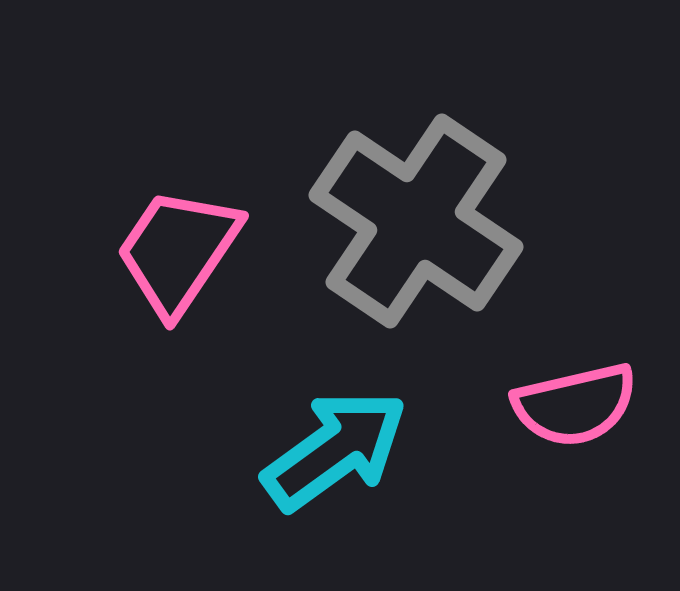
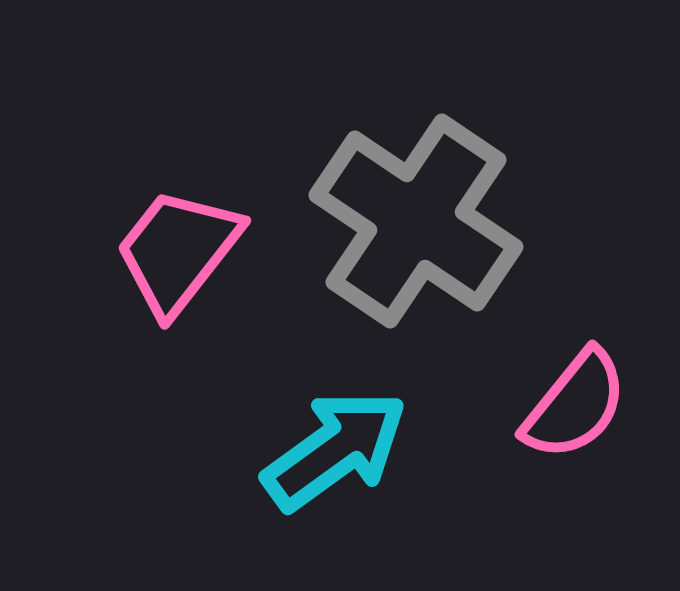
pink trapezoid: rotated 4 degrees clockwise
pink semicircle: rotated 38 degrees counterclockwise
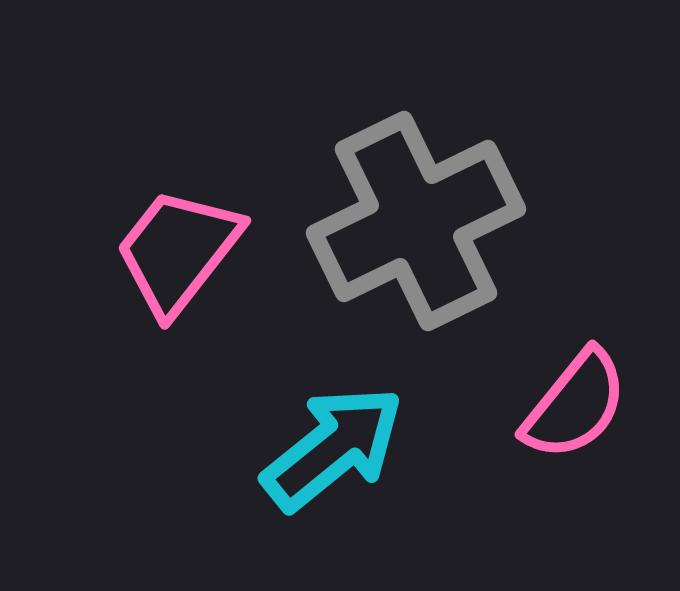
gray cross: rotated 30 degrees clockwise
cyan arrow: moved 2 px left, 2 px up; rotated 3 degrees counterclockwise
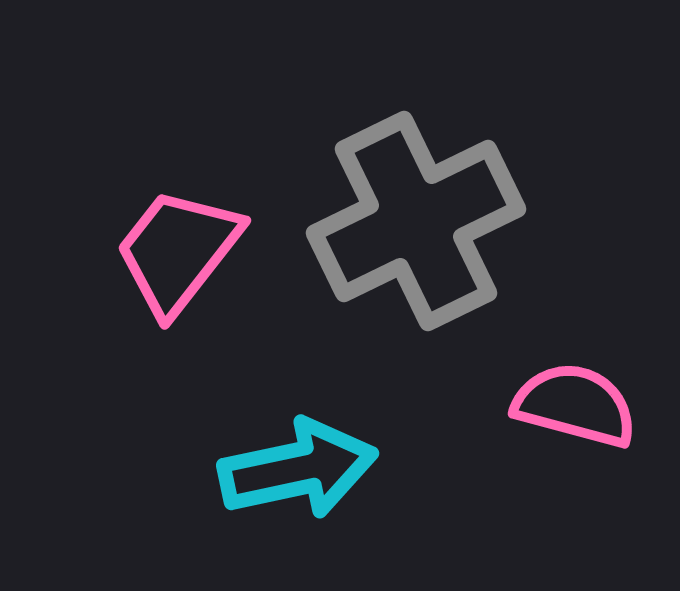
pink semicircle: rotated 114 degrees counterclockwise
cyan arrow: moved 35 px left, 21 px down; rotated 27 degrees clockwise
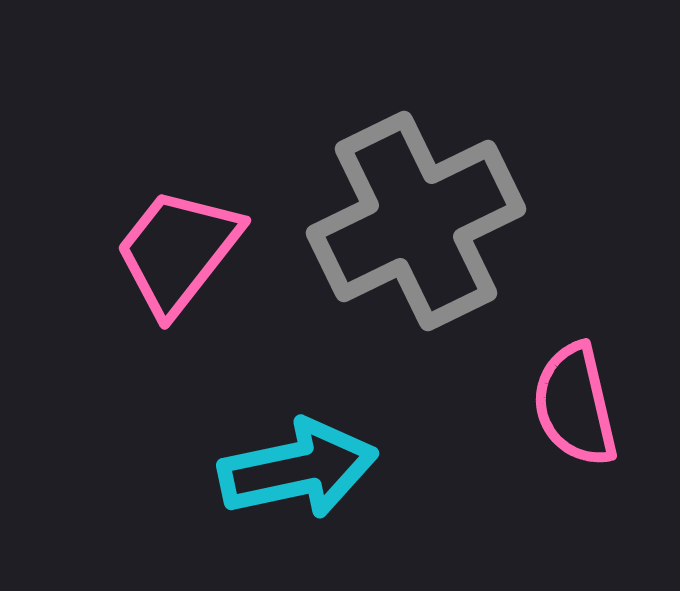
pink semicircle: rotated 118 degrees counterclockwise
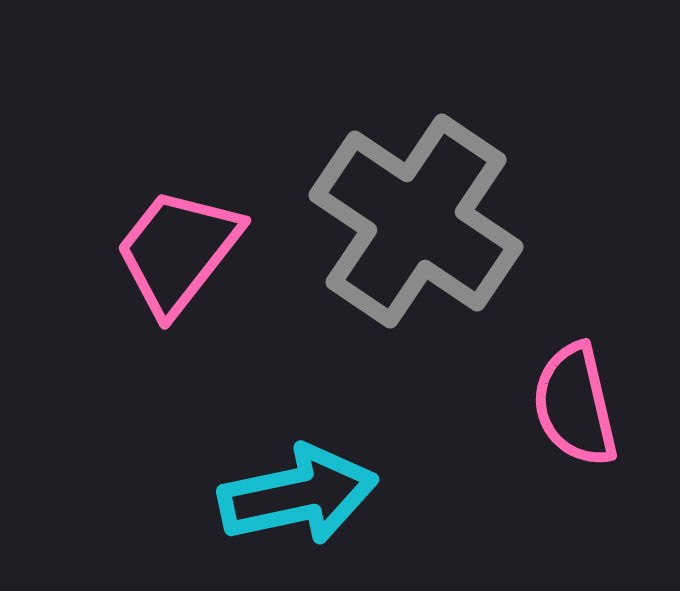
gray cross: rotated 30 degrees counterclockwise
cyan arrow: moved 26 px down
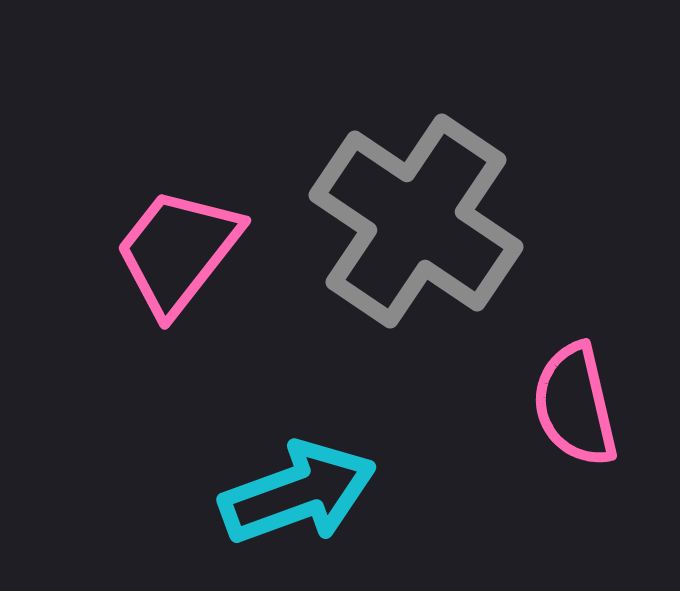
cyan arrow: moved 2 px up; rotated 8 degrees counterclockwise
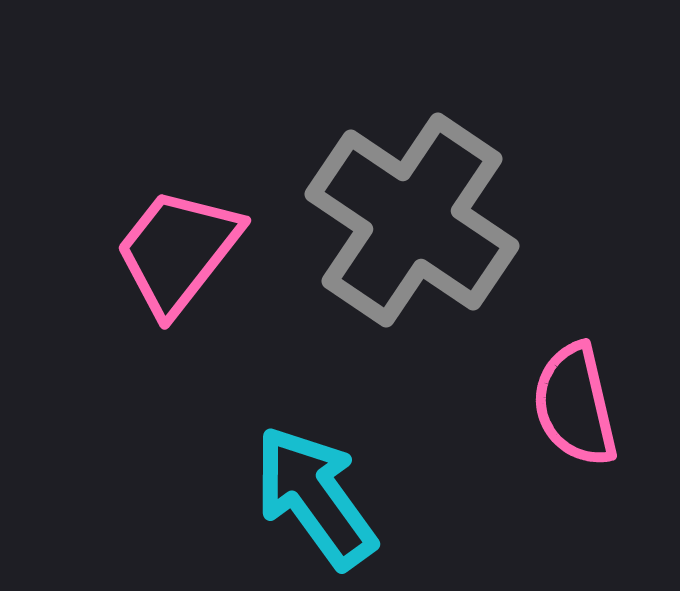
gray cross: moved 4 px left, 1 px up
cyan arrow: moved 17 px right, 4 px down; rotated 106 degrees counterclockwise
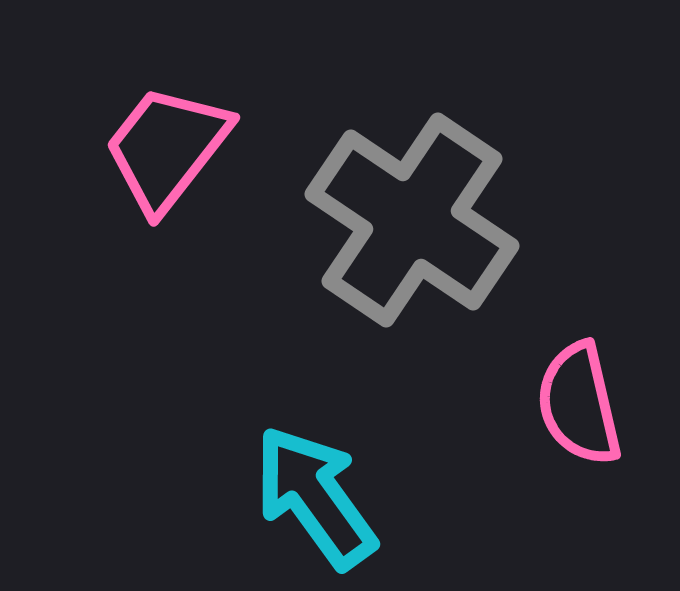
pink trapezoid: moved 11 px left, 103 px up
pink semicircle: moved 4 px right, 1 px up
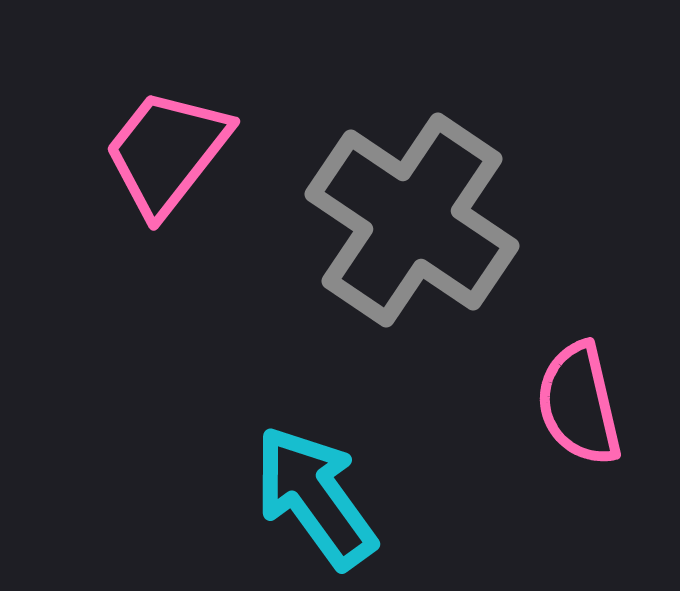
pink trapezoid: moved 4 px down
